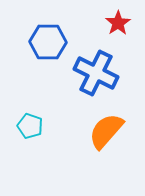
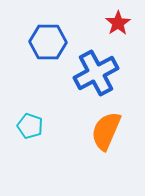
blue cross: rotated 36 degrees clockwise
orange semicircle: rotated 18 degrees counterclockwise
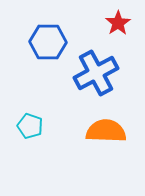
orange semicircle: rotated 69 degrees clockwise
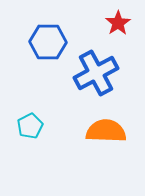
cyan pentagon: rotated 25 degrees clockwise
